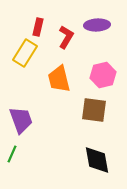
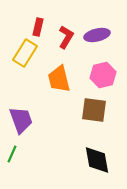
purple ellipse: moved 10 px down; rotated 10 degrees counterclockwise
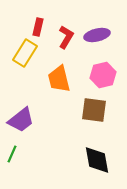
purple trapezoid: rotated 72 degrees clockwise
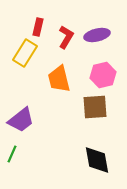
brown square: moved 1 px right, 3 px up; rotated 12 degrees counterclockwise
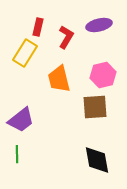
purple ellipse: moved 2 px right, 10 px up
green line: moved 5 px right; rotated 24 degrees counterclockwise
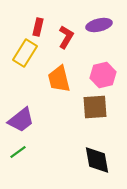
green line: moved 1 px right, 2 px up; rotated 54 degrees clockwise
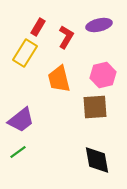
red rectangle: rotated 18 degrees clockwise
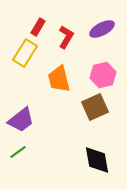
purple ellipse: moved 3 px right, 4 px down; rotated 15 degrees counterclockwise
brown square: rotated 20 degrees counterclockwise
